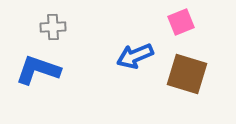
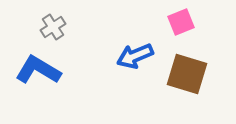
gray cross: rotated 30 degrees counterclockwise
blue L-shape: rotated 12 degrees clockwise
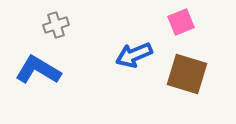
gray cross: moved 3 px right, 2 px up; rotated 15 degrees clockwise
blue arrow: moved 1 px left, 1 px up
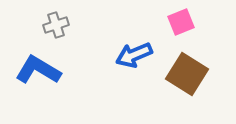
brown square: rotated 15 degrees clockwise
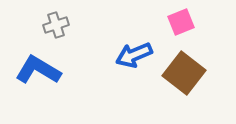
brown square: moved 3 px left, 1 px up; rotated 6 degrees clockwise
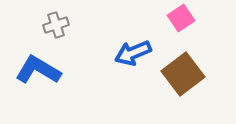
pink square: moved 4 px up; rotated 12 degrees counterclockwise
blue arrow: moved 1 px left, 2 px up
brown square: moved 1 px left, 1 px down; rotated 15 degrees clockwise
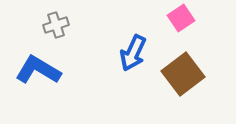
blue arrow: rotated 42 degrees counterclockwise
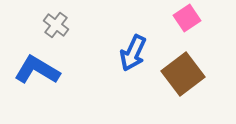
pink square: moved 6 px right
gray cross: rotated 35 degrees counterclockwise
blue L-shape: moved 1 px left
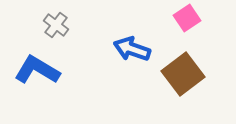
blue arrow: moved 1 px left, 4 px up; rotated 84 degrees clockwise
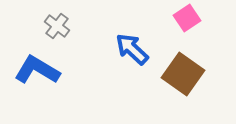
gray cross: moved 1 px right, 1 px down
blue arrow: rotated 24 degrees clockwise
brown square: rotated 18 degrees counterclockwise
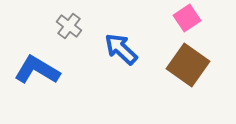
gray cross: moved 12 px right
blue arrow: moved 11 px left
brown square: moved 5 px right, 9 px up
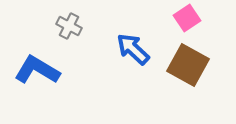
gray cross: rotated 10 degrees counterclockwise
blue arrow: moved 12 px right
brown square: rotated 6 degrees counterclockwise
